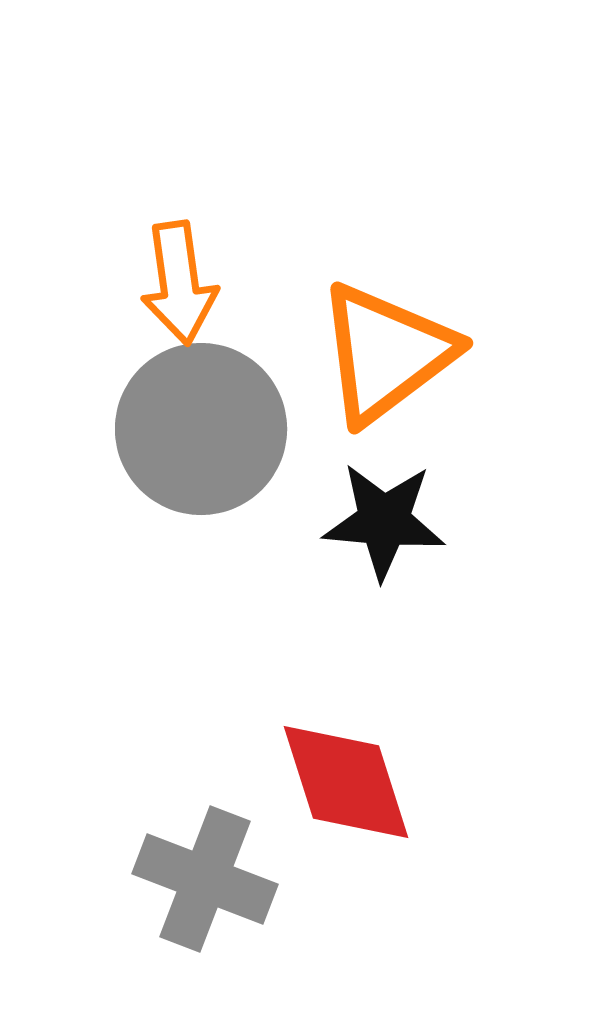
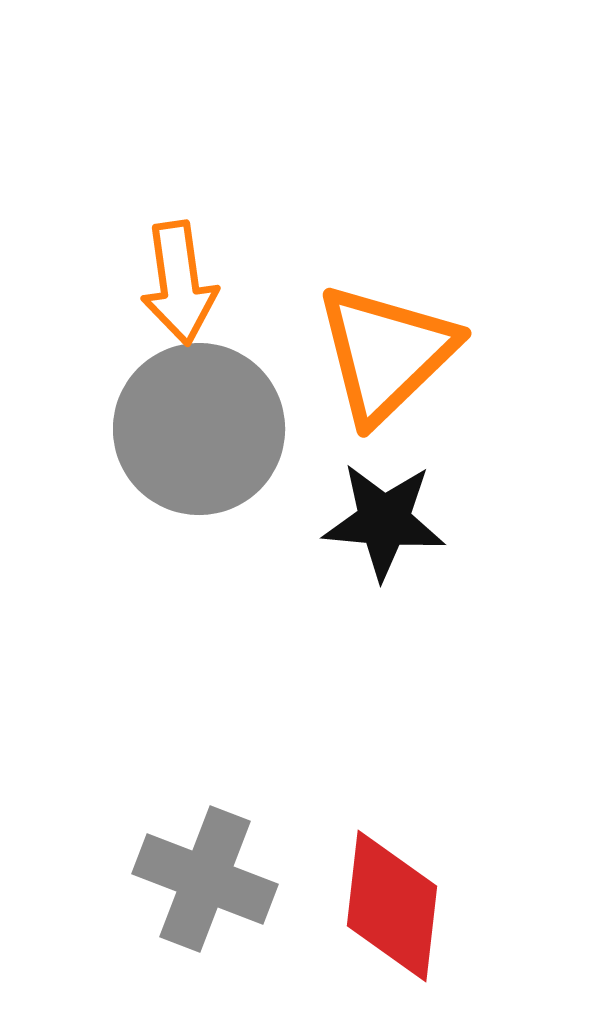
orange triangle: rotated 7 degrees counterclockwise
gray circle: moved 2 px left
red diamond: moved 46 px right, 124 px down; rotated 24 degrees clockwise
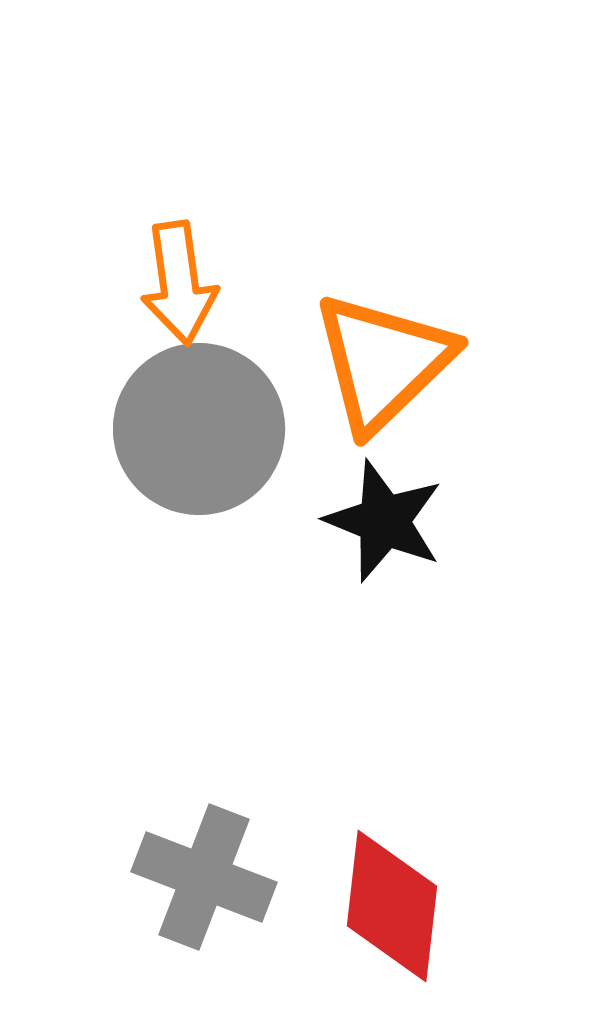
orange triangle: moved 3 px left, 9 px down
black star: rotated 17 degrees clockwise
gray cross: moved 1 px left, 2 px up
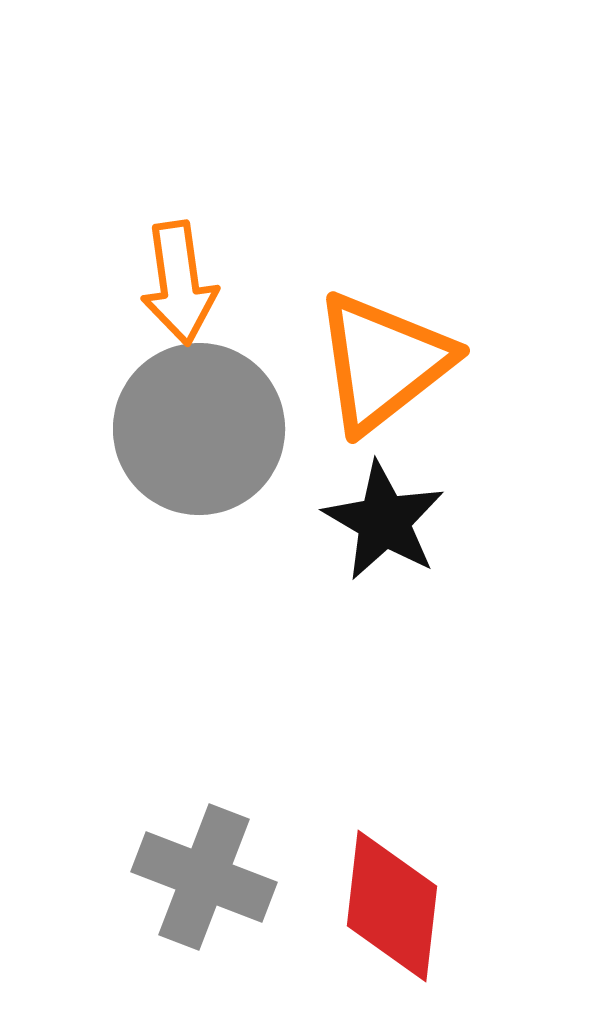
orange triangle: rotated 6 degrees clockwise
black star: rotated 8 degrees clockwise
